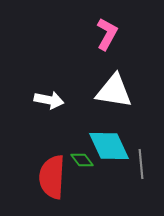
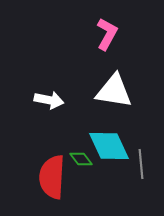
green diamond: moved 1 px left, 1 px up
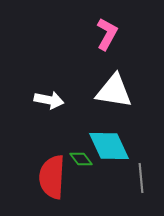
gray line: moved 14 px down
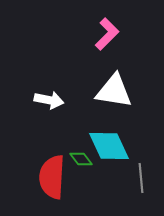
pink L-shape: rotated 16 degrees clockwise
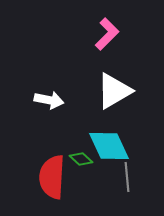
white triangle: rotated 39 degrees counterclockwise
green diamond: rotated 10 degrees counterclockwise
gray line: moved 14 px left, 1 px up
